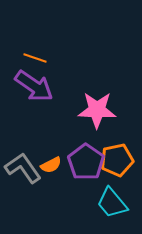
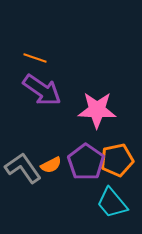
purple arrow: moved 8 px right, 4 px down
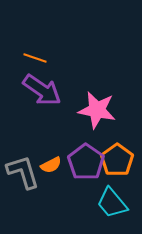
pink star: rotated 9 degrees clockwise
orange pentagon: rotated 24 degrees counterclockwise
gray L-shape: moved 4 px down; rotated 18 degrees clockwise
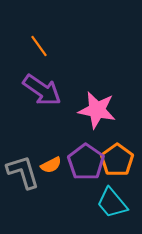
orange line: moved 4 px right, 12 px up; rotated 35 degrees clockwise
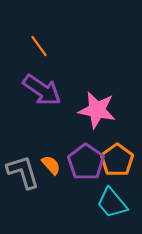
orange semicircle: rotated 105 degrees counterclockwise
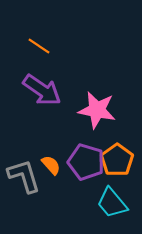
orange line: rotated 20 degrees counterclockwise
purple pentagon: rotated 18 degrees counterclockwise
gray L-shape: moved 1 px right, 4 px down
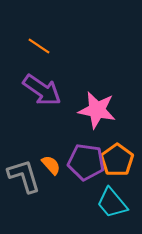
purple pentagon: rotated 9 degrees counterclockwise
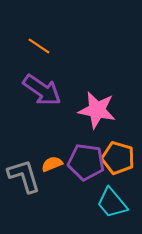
orange pentagon: moved 1 px right, 2 px up; rotated 20 degrees counterclockwise
orange semicircle: moved 1 px right, 1 px up; rotated 70 degrees counterclockwise
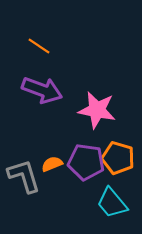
purple arrow: rotated 15 degrees counterclockwise
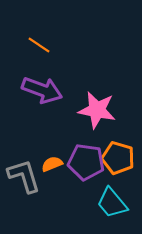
orange line: moved 1 px up
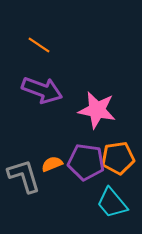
orange pentagon: rotated 24 degrees counterclockwise
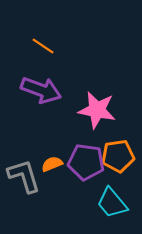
orange line: moved 4 px right, 1 px down
purple arrow: moved 1 px left
orange pentagon: moved 2 px up
